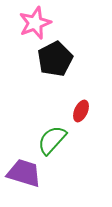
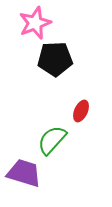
black pentagon: rotated 24 degrees clockwise
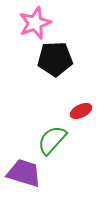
red ellipse: rotated 40 degrees clockwise
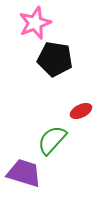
black pentagon: rotated 12 degrees clockwise
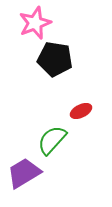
purple trapezoid: rotated 48 degrees counterclockwise
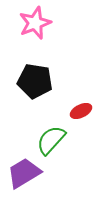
black pentagon: moved 20 px left, 22 px down
green semicircle: moved 1 px left
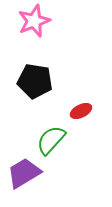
pink star: moved 1 px left, 2 px up
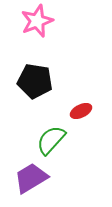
pink star: moved 3 px right
purple trapezoid: moved 7 px right, 5 px down
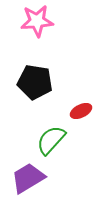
pink star: rotated 16 degrees clockwise
black pentagon: moved 1 px down
purple trapezoid: moved 3 px left
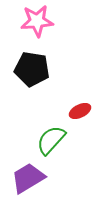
black pentagon: moved 3 px left, 13 px up
red ellipse: moved 1 px left
